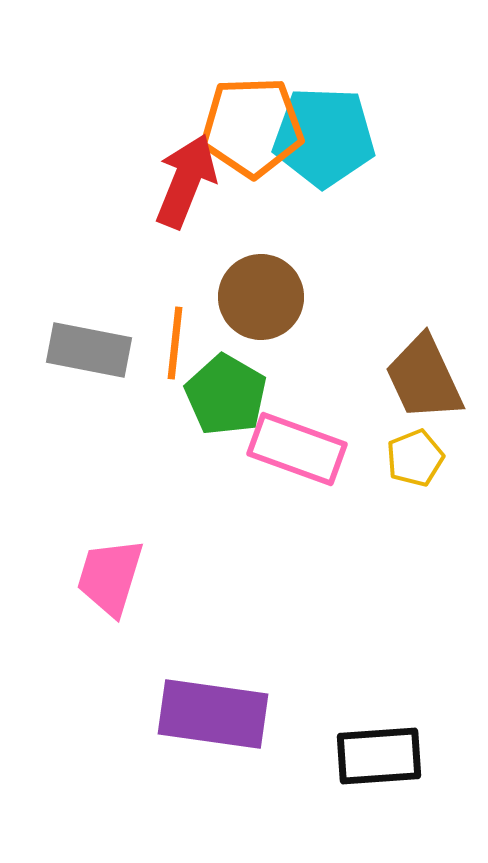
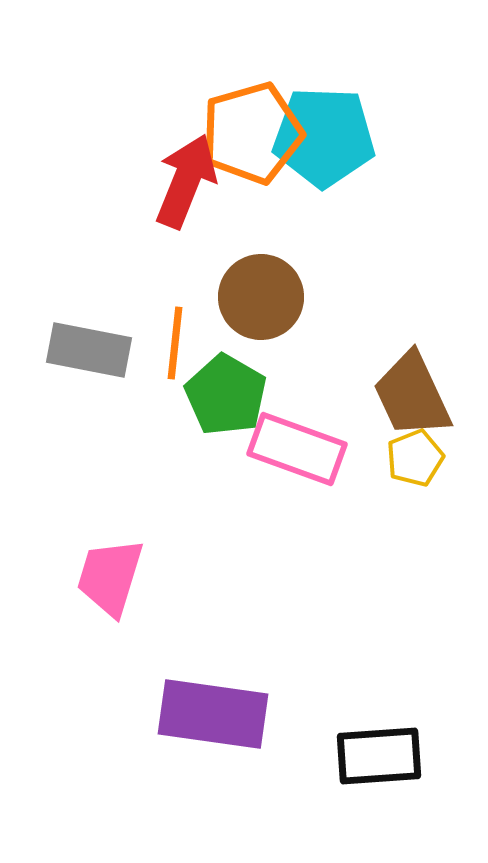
orange pentagon: moved 6 px down; rotated 14 degrees counterclockwise
brown trapezoid: moved 12 px left, 17 px down
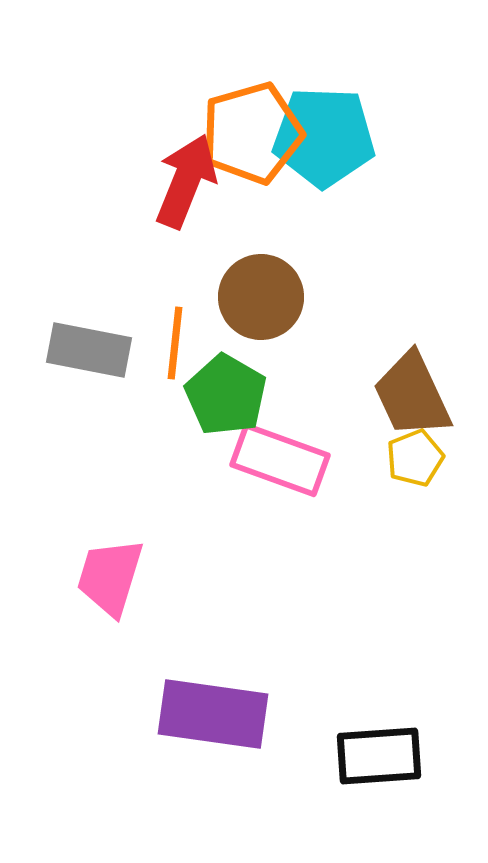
pink rectangle: moved 17 px left, 11 px down
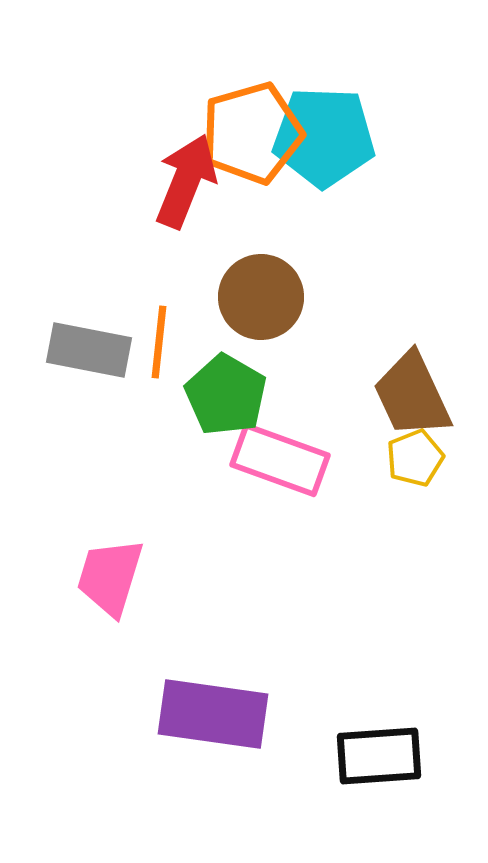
orange line: moved 16 px left, 1 px up
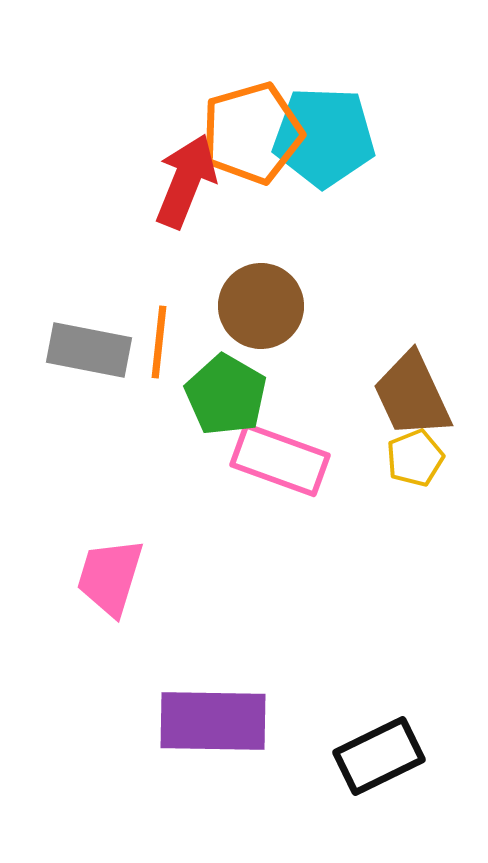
brown circle: moved 9 px down
purple rectangle: moved 7 px down; rotated 7 degrees counterclockwise
black rectangle: rotated 22 degrees counterclockwise
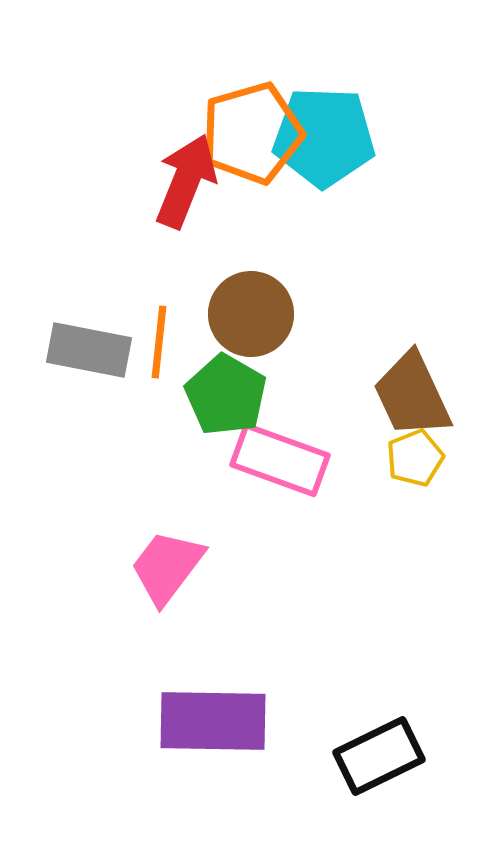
brown circle: moved 10 px left, 8 px down
pink trapezoid: moved 57 px right, 10 px up; rotated 20 degrees clockwise
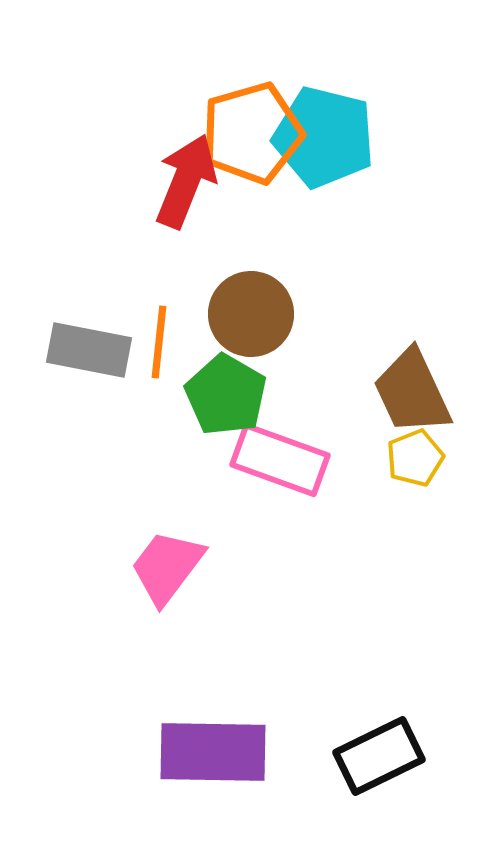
cyan pentagon: rotated 12 degrees clockwise
brown trapezoid: moved 3 px up
purple rectangle: moved 31 px down
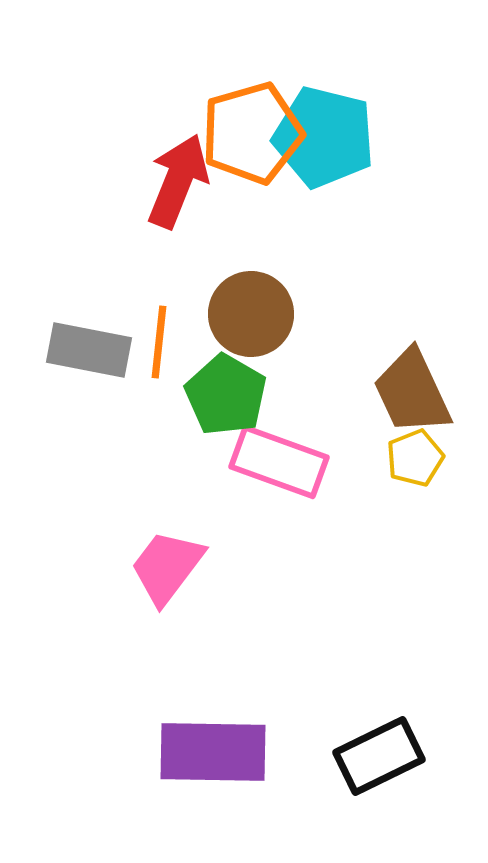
red arrow: moved 8 px left
pink rectangle: moved 1 px left, 2 px down
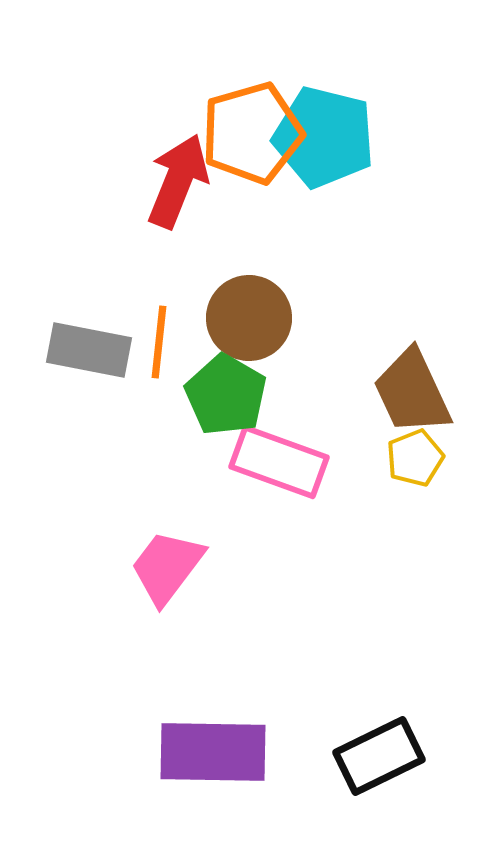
brown circle: moved 2 px left, 4 px down
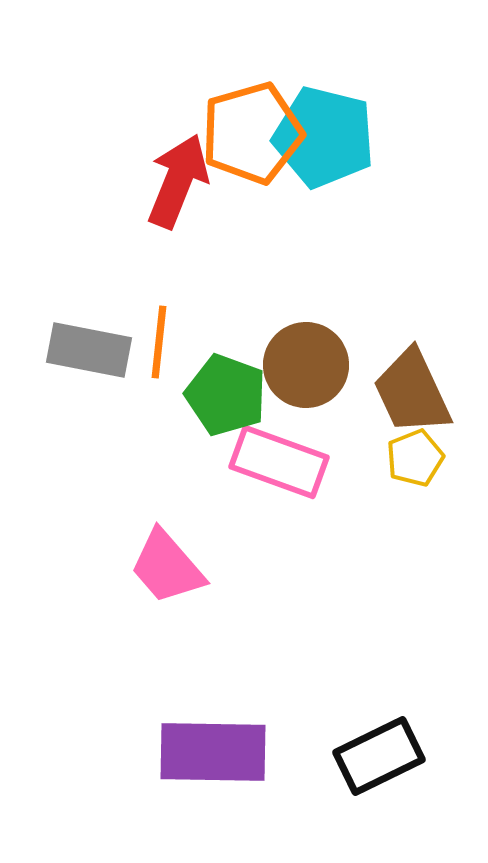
brown circle: moved 57 px right, 47 px down
green pentagon: rotated 10 degrees counterclockwise
pink trapezoid: rotated 78 degrees counterclockwise
